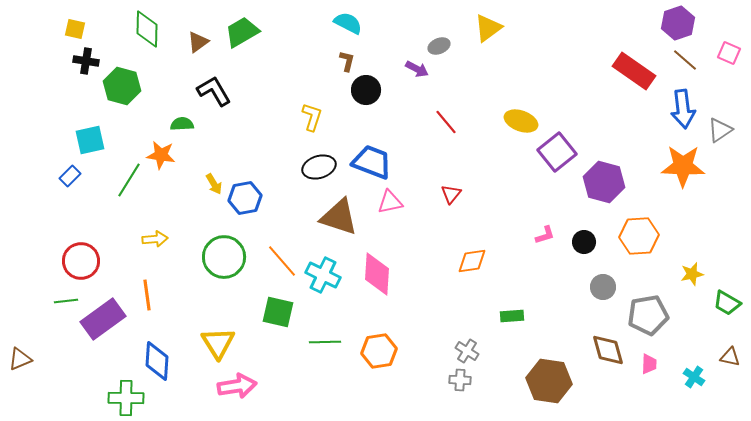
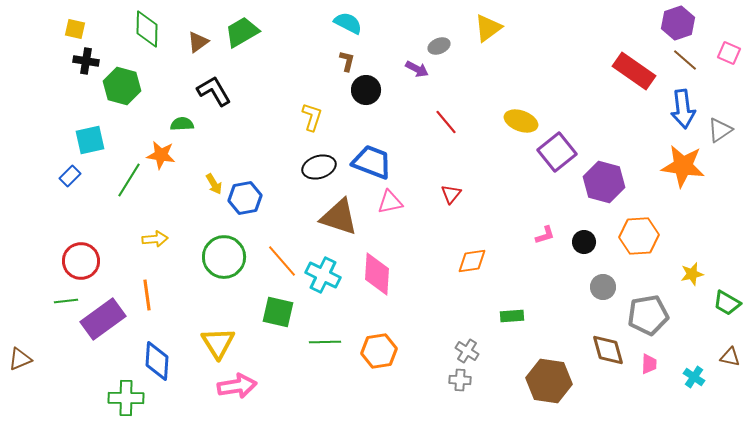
orange star at (683, 166): rotated 6 degrees clockwise
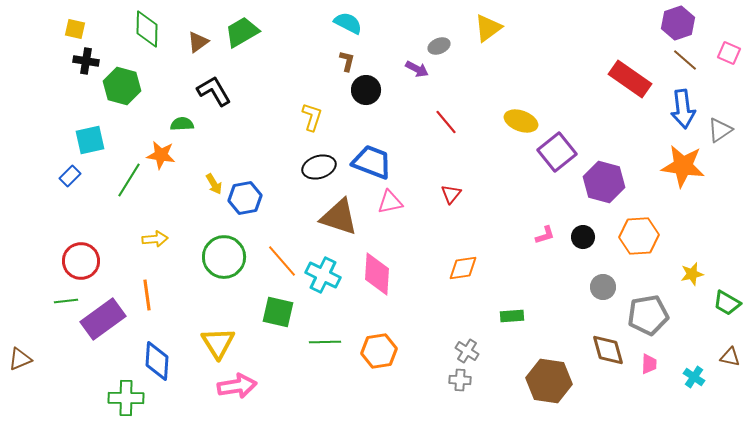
red rectangle at (634, 71): moved 4 px left, 8 px down
black circle at (584, 242): moved 1 px left, 5 px up
orange diamond at (472, 261): moved 9 px left, 7 px down
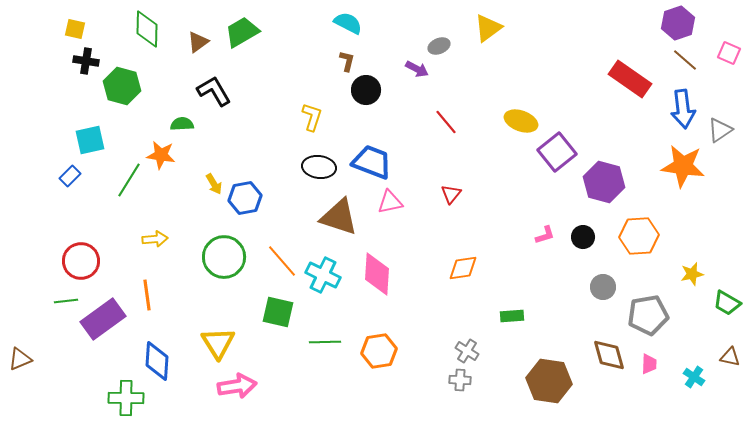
black ellipse at (319, 167): rotated 24 degrees clockwise
brown diamond at (608, 350): moved 1 px right, 5 px down
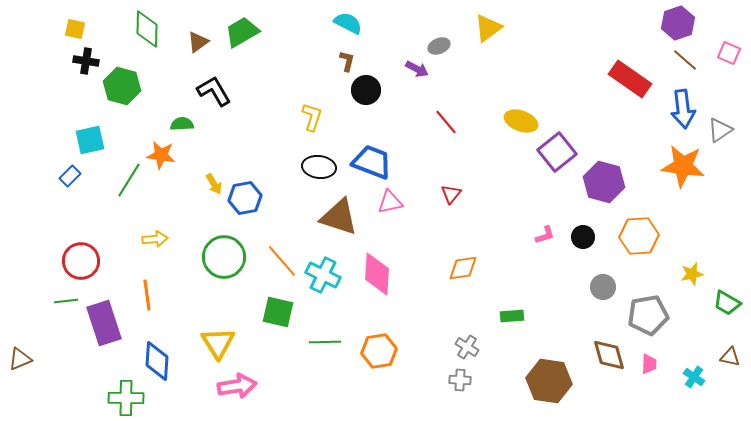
purple rectangle at (103, 319): moved 1 px right, 4 px down; rotated 72 degrees counterclockwise
gray cross at (467, 351): moved 4 px up
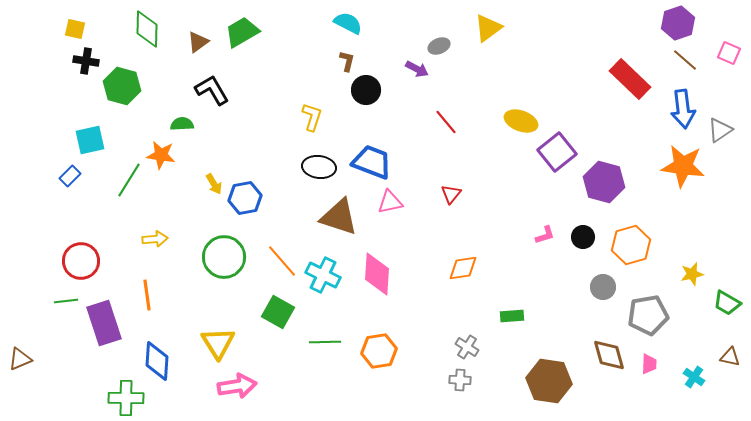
red rectangle at (630, 79): rotated 9 degrees clockwise
black L-shape at (214, 91): moved 2 px left, 1 px up
orange hexagon at (639, 236): moved 8 px left, 9 px down; rotated 12 degrees counterclockwise
green square at (278, 312): rotated 16 degrees clockwise
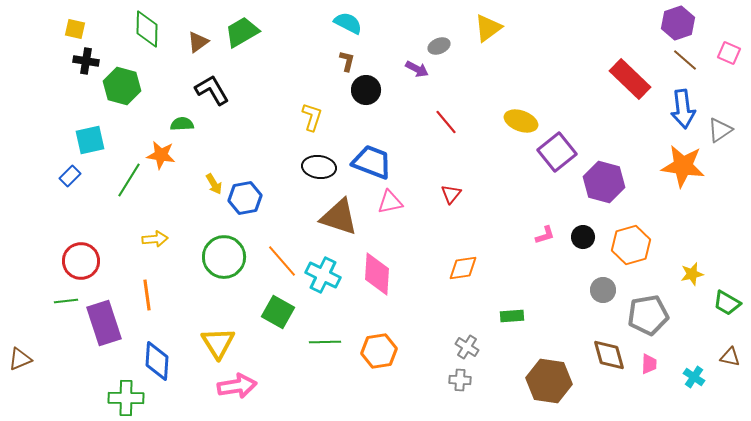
gray circle at (603, 287): moved 3 px down
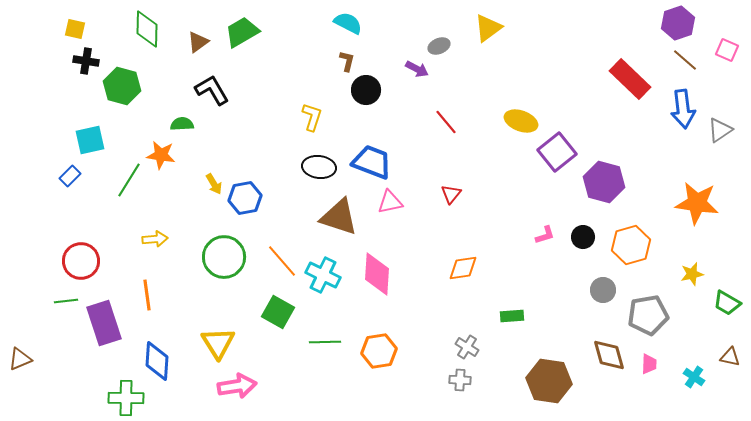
pink square at (729, 53): moved 2 px left, 3 px up
orange star at (683, 166): moved 14 px right, 37 px down
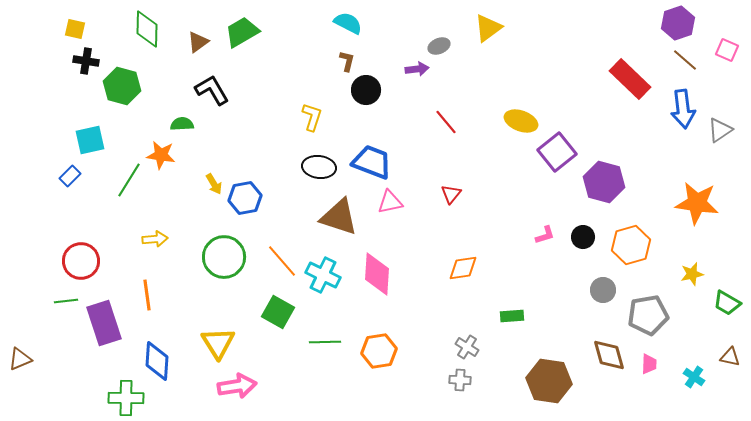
purple arrow at (417, 69): rotated 35 degrees counterclockwise
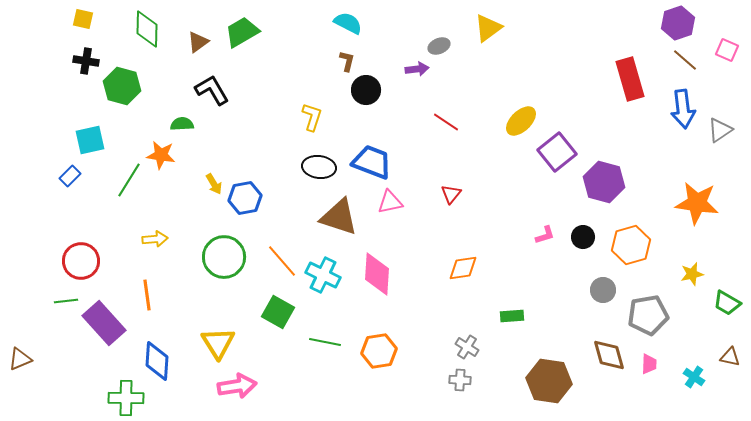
yellow square at (75, 29): moved 8 px right, 10 px up
red rectangle at (630, 79): rotated 30 degrees clockwise
yellow ellipse at (521, 121): rotated 64 degrees counterclockwise
red line at (446, 122): rotated 16 degrees counterclockwise
purple rectangle at (104, 323): rotated 24 degrees counterclockwise
green line at (325, 342): rotated 12 degrees clockwise
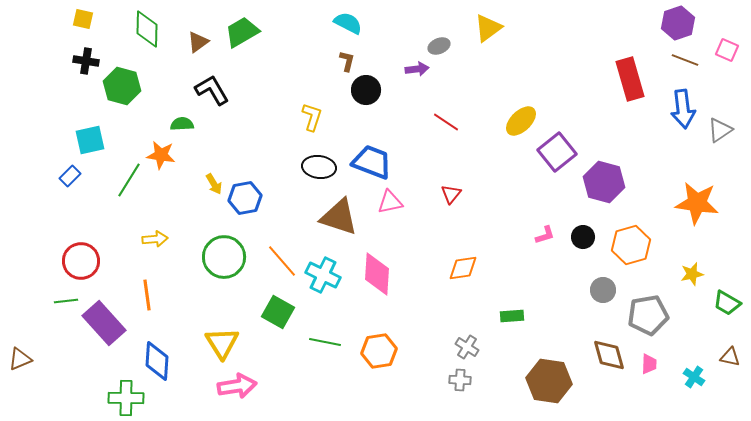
brown line at (685, 60): rotated 20 degrees counterclockwise
yellow triangle at (218, 343): moved 4 px right
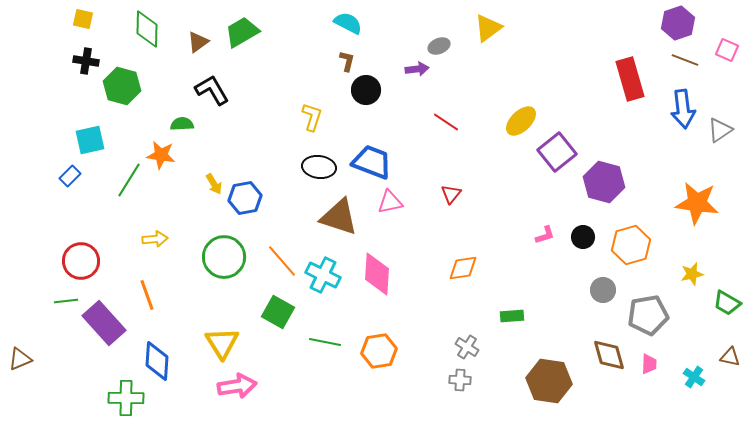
orange line at (147, 295): rotated 12 degrees counterclockwise
